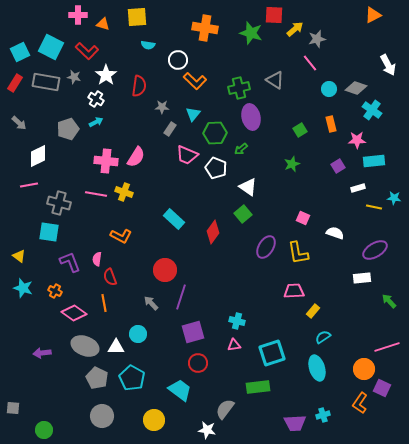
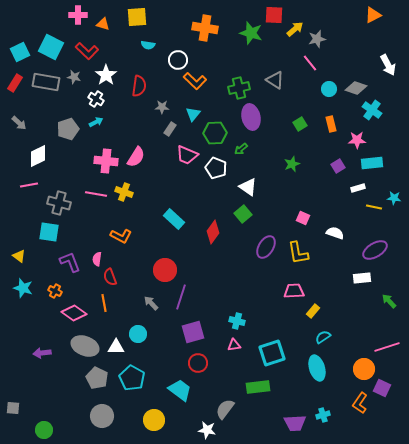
green square at (300, 130): moved 6 px up
cyan rectangle at (374, 161): moved 2 px left, 2 px down
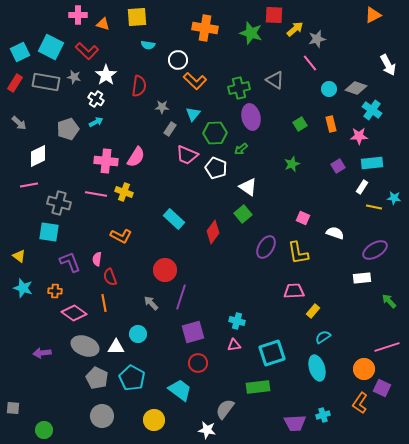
pink star at (357, 140): moved 2 px right, 4 px up
white rectangle at (358, 188): moved 4 px right, 1 px up; rotated 40 degrees counterclockwise
orange cross at (55, 291): rotated 24 degrees counterclockwise
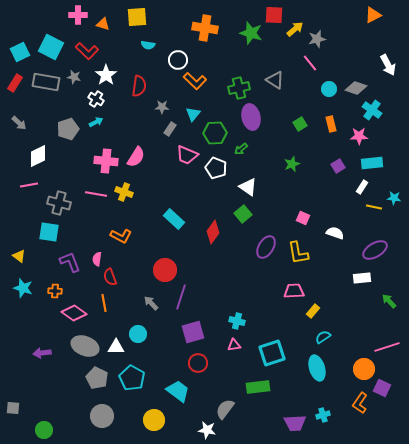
cyan trapezoid at (180, 390): moved 2 px left, 1 px down
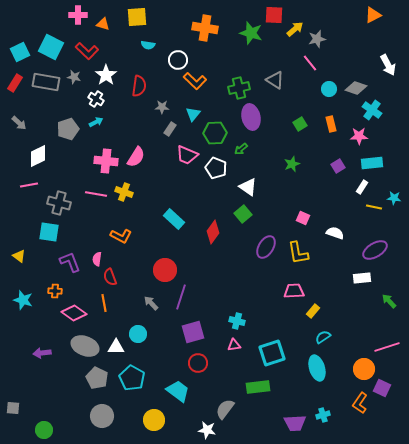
cyan star at (23, 288): moved 12 px down
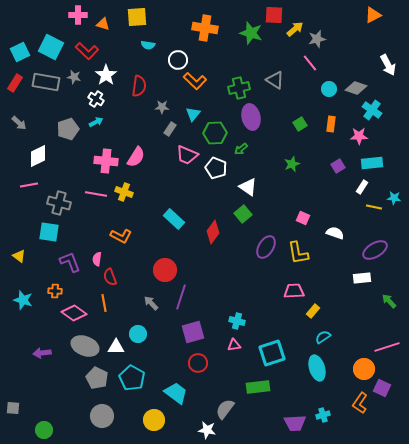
orange rectangle at (331, 124): rotated 21 degrees clockwise
cyan trapezoid at (178, 391): moved 2 px left, 2 px down
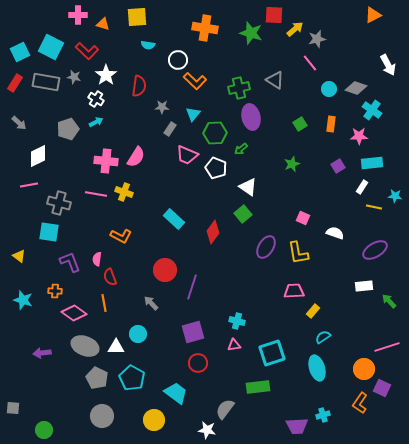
cyan star at (394, 198): moved 1 px right, 2 px up
white rectangle at (362, 278): moved 2 px right, 8 px down
purple line at (181, 297): moved 11 px right, 10 px up
purple trapezoid at (295, 423): moved 2 px right, 3 px down
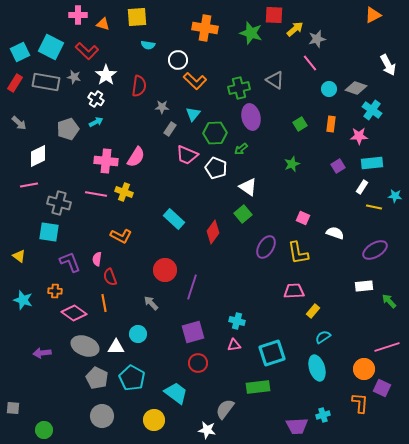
orange L-shape at (360, 403): rotated 150 degrees clockwise
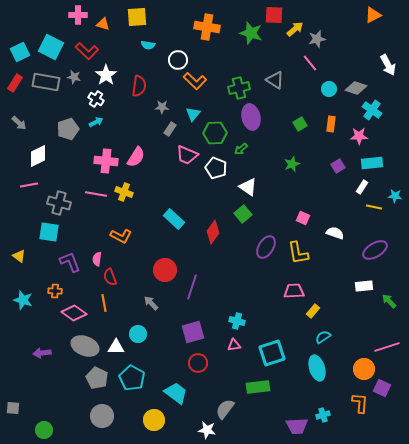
orange cross at (205, 28): moved 2 px right, 1 px up
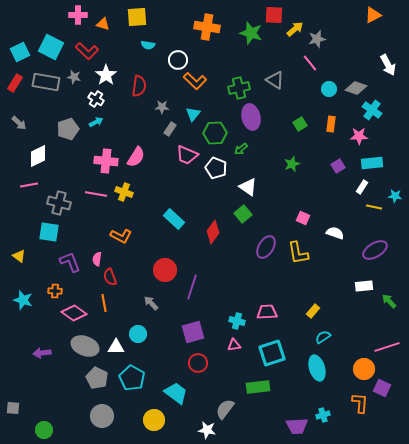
pink trapezoid at (294, 291): moved 27 px left, 21 px down
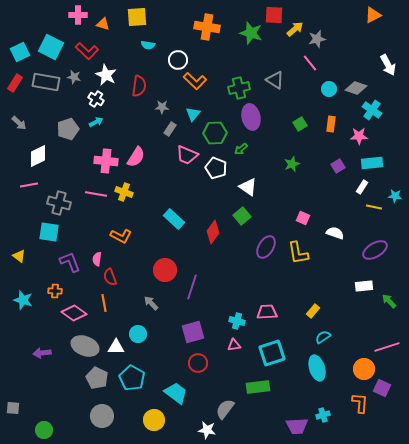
white star at (106, 75): rotated 10 degrees counterclockwise
green square at (243, 214): moved 1 px left, 2 px down
